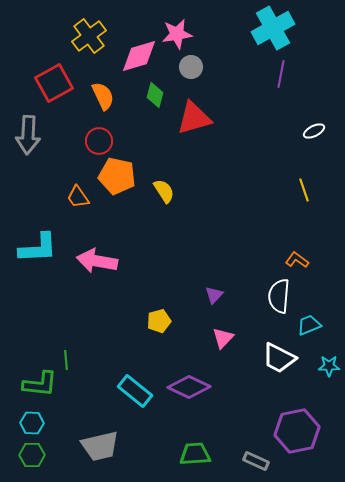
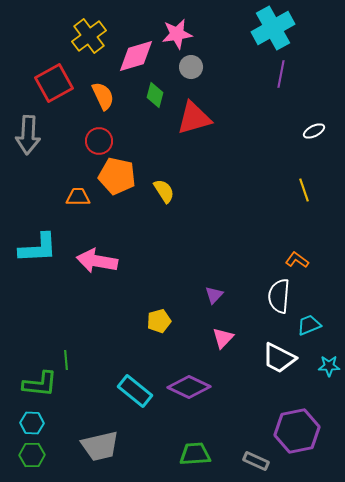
pink diamond: moved 3 px left
orange trapezoid: rotated 125 degrees clockwise
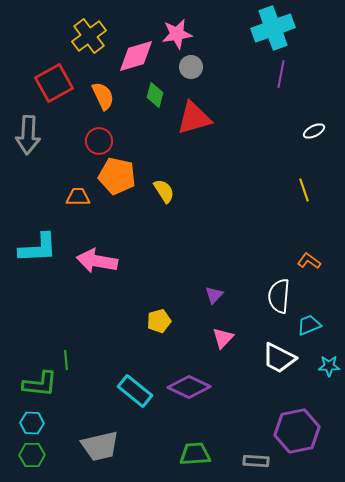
cyan cross: rotated 9 degrees clockwise
orange L-shape: moved 12 px right, 1 px down
gray rectangle: rotated 20 degrees counterclockwise
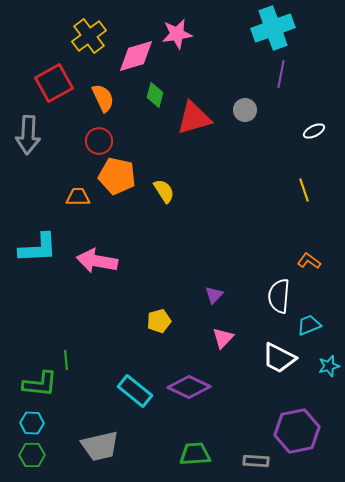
gray circle: moved 54 px right, 43 px down
orange semicircle: moved 2 px down
cyan star: rotated 15 degrees counterclockwise
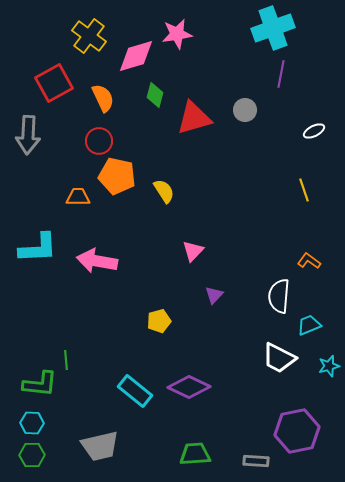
yellow cross: rotated 16 degrees counterclockwise
pink triangle: moved 30 px left, 87 px up
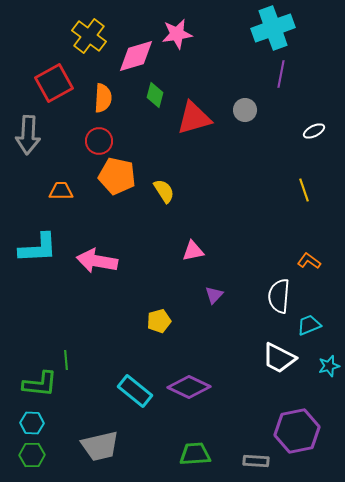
orange semicircle: rotated 28 degrees clockwise
orange trapezoid: moved 17 px left, 6 px up
pink triangle: rotated 35 degrees clockwise
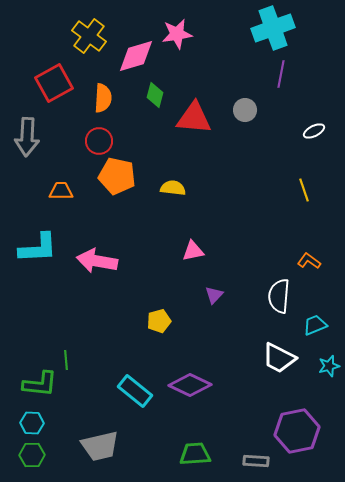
red triangle: rotated 21 degrees clockwise
gray arrow: moved 1 px left, 2 px down
yellow semicircle: moved 9 px right, 3 px up; rotated 50 degrees counterclockwise
cyan trapezoid: moved 6 px right
purple diamond: moved 1 px right, 2 px up
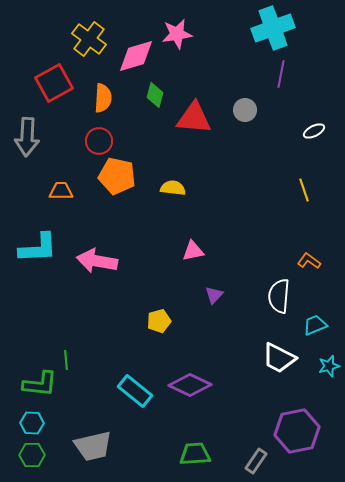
yellow cross: moved 3 px down
gray trapezoid: moved 7 px left
gray rectangle: rotated 60 degrees counterclockwise
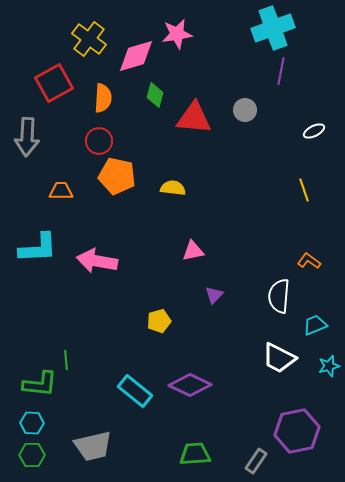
purple line: moved 3 px up
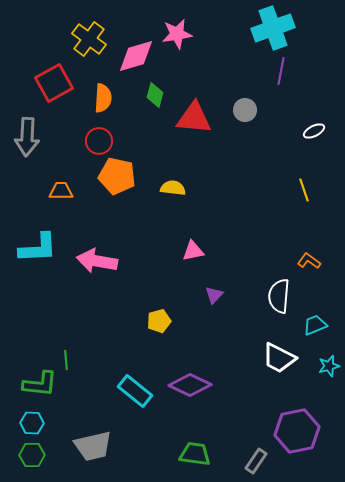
green trapezoid: rotated 12 degrees clockwise
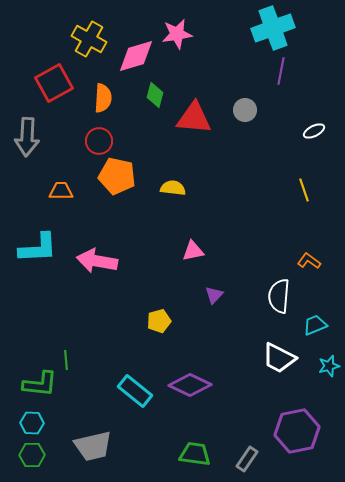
yellow cross: rotated 8 degrees counterclockwise
gray rectangle: moved 9 px left, 2 px up
